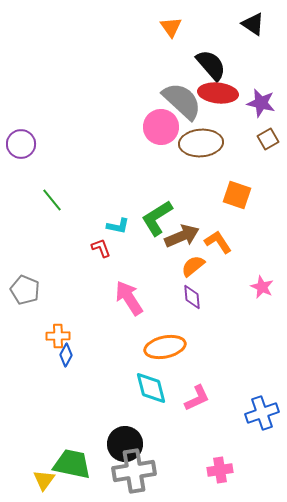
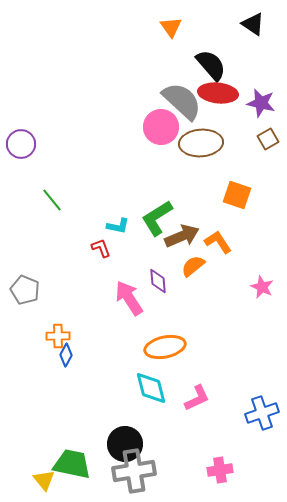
purple diamond: moved 34 px left, 16 px up
yellow triangle: rotated 15 degrees counterclockwise
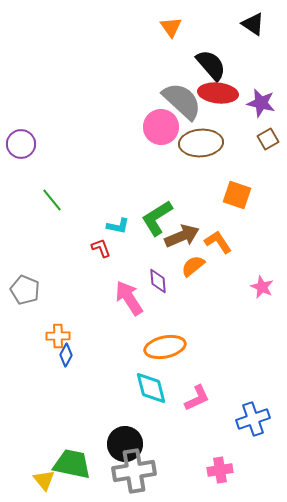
blue cross: moved 9 px left, 6 px down
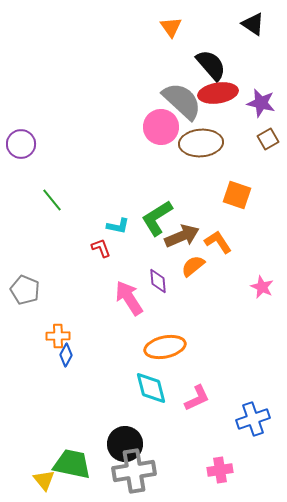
red ellipse: rotated 15 degrees counterclockwise
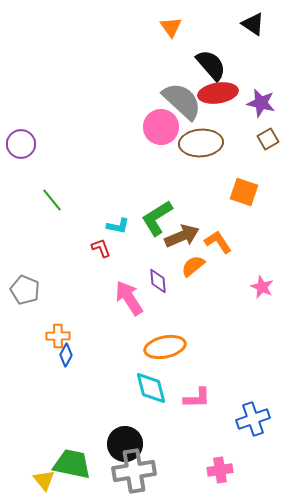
orange square: moved 7 px right, 3 px up
pink L-shape: rotated 24 degrees clockwise
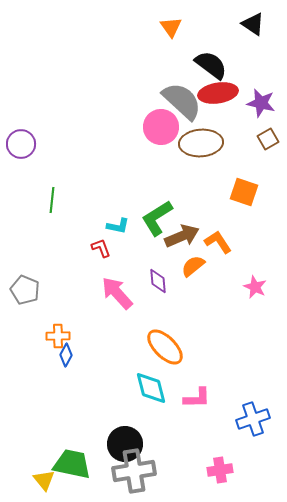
black semicircle: rotated 12 degrees counterclockwise
green line: rotated 45 degrees clockwise
pink star: moved 7 px left
pink arrow: moved 12 px left, 5 px up; rotated 9 degrees counterclockwise
orange ellipse: rotated 57 degrees clockwise
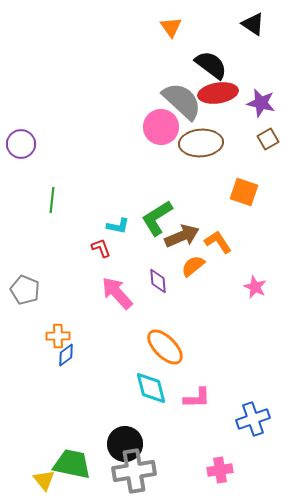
blue diamond: rotated 25 degrees clockwise
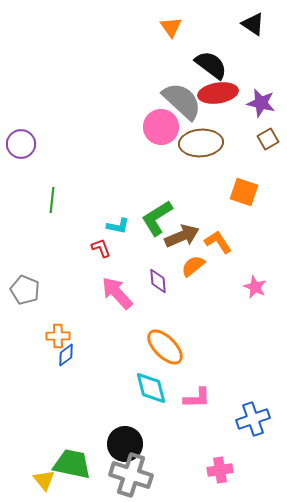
gray cross: moved 3 px left, 4 px down; rotated 27 degrees clockwise
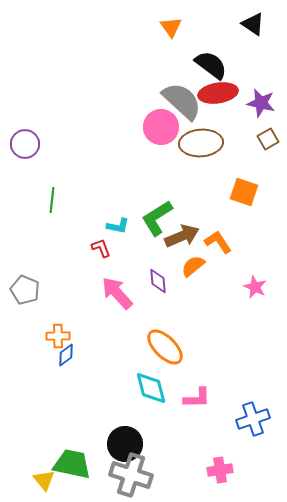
purple circle: moved 4 px right
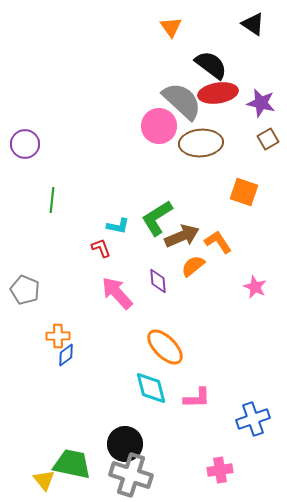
pink circle: moved 2 px left, 1 px up
